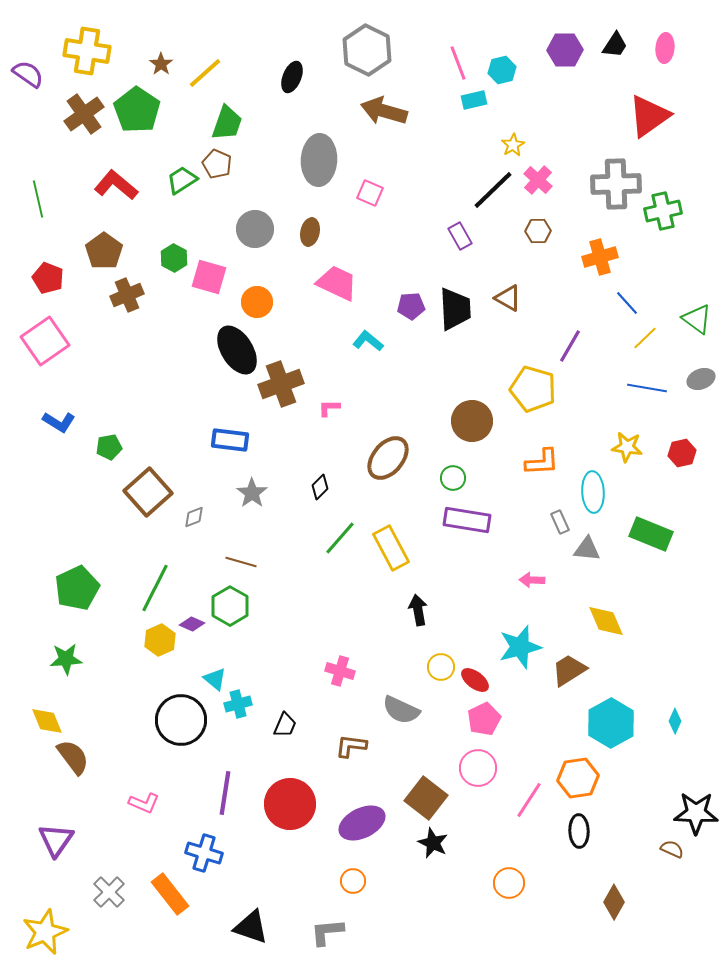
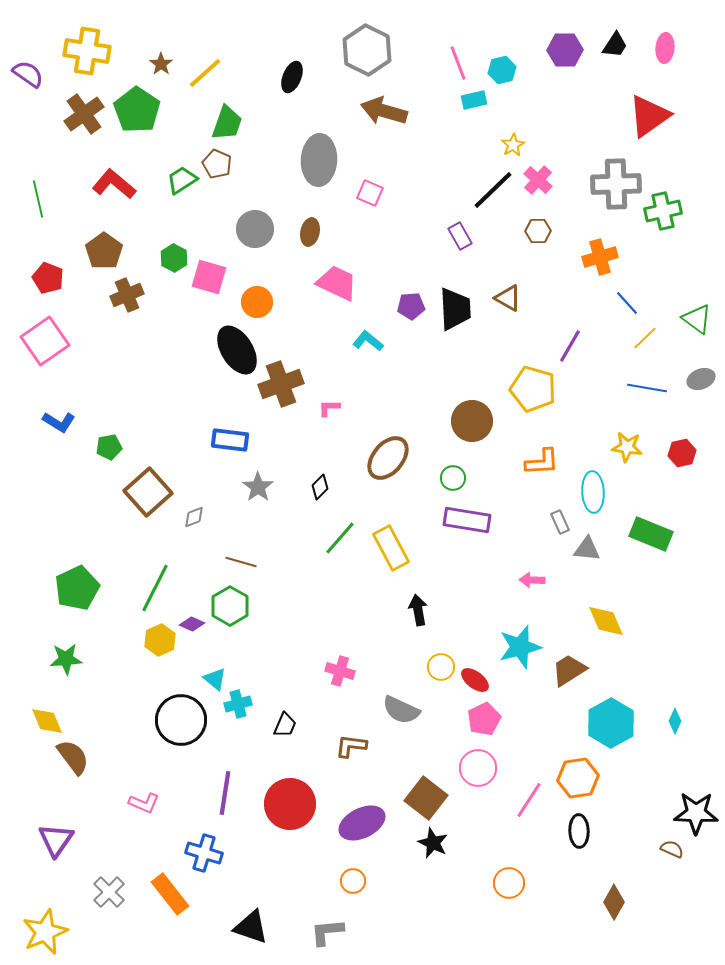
red L-shape at (116, 185): moved 2 px left, 1 px up
gray star at (252, 493): moved 6 px right, 6 px up
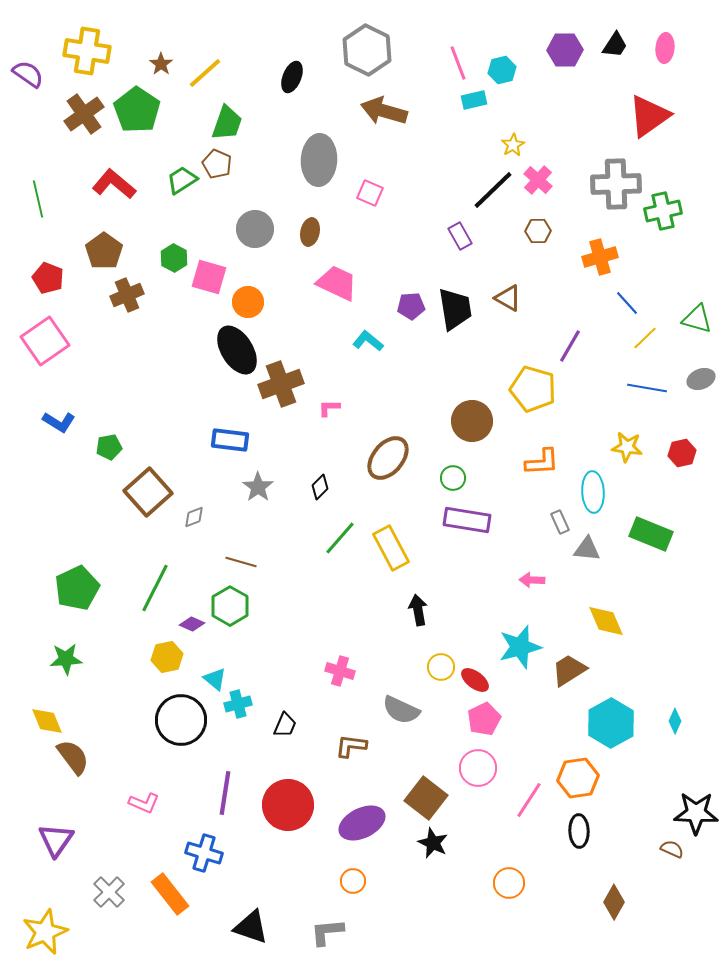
orange circle at (257, 302): moved 9 px left
black trapezoid at (455, 309): rotated 6 degrees counterclockwise
green triangle at (697, 319): rotated 20 degrees counterclockwise
yellow hexagon at (160, 640): moved 7 px right, 17 px down; rotated 12 degrees clockwise
red circle at (290, 804): moved 2 px left, 1 px down
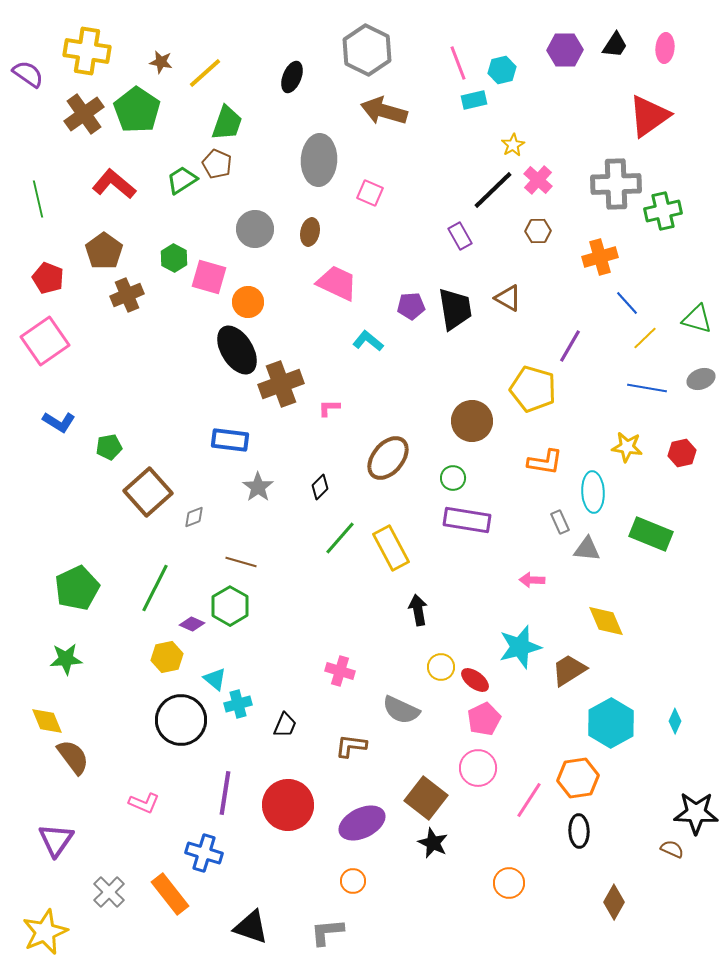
brown star at (161, 64): moved 2 px up; rotated 25 degrees counterclockwise
orange L-shape at (542, 462): moved 3 px right; rotated 12 degrees clockwise
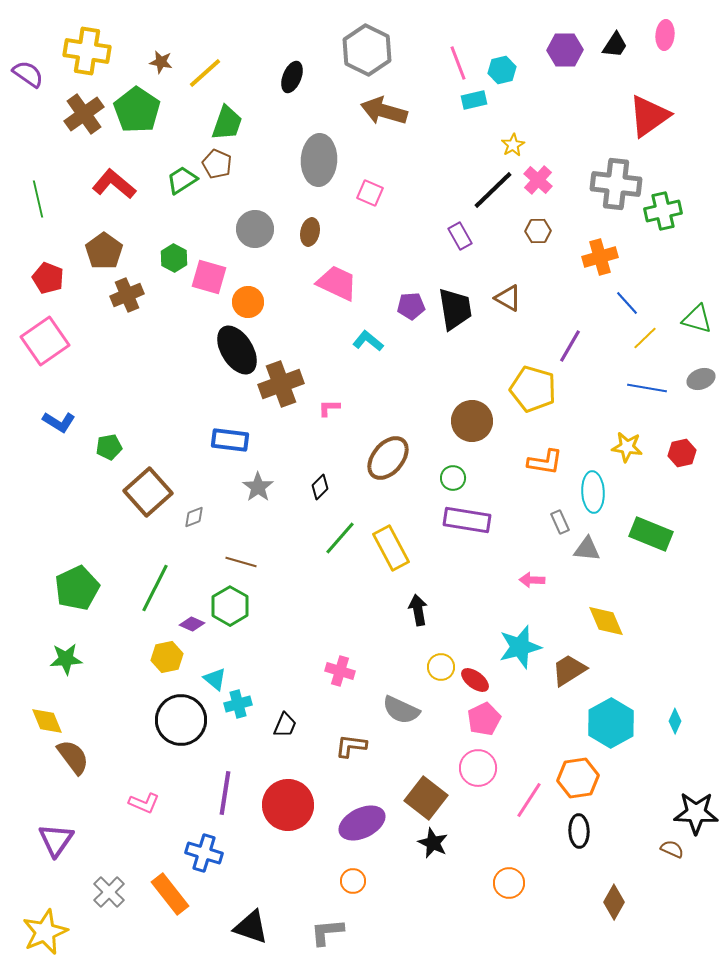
pink ellipse at (665, 48): moved 13 px up
gray cross at (616, 184): rotated 9 degrees clockwise
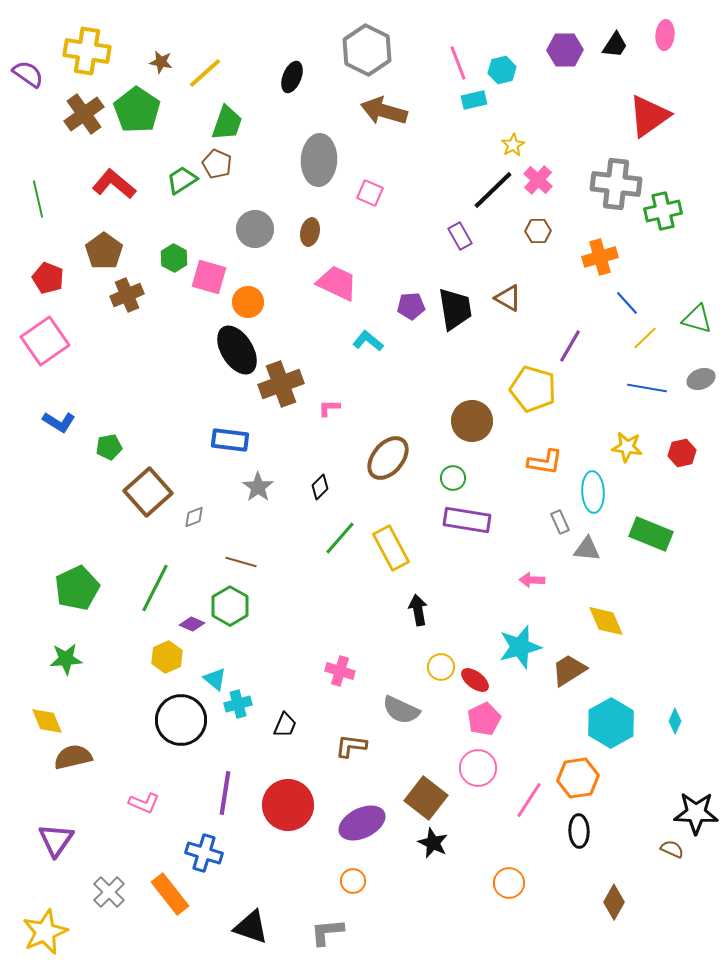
yellow hexagon at (167, 657): rotated 12 degrees counterclockwise
brown semicircle at (73, 757): rotated 66 degrees counterclockwise
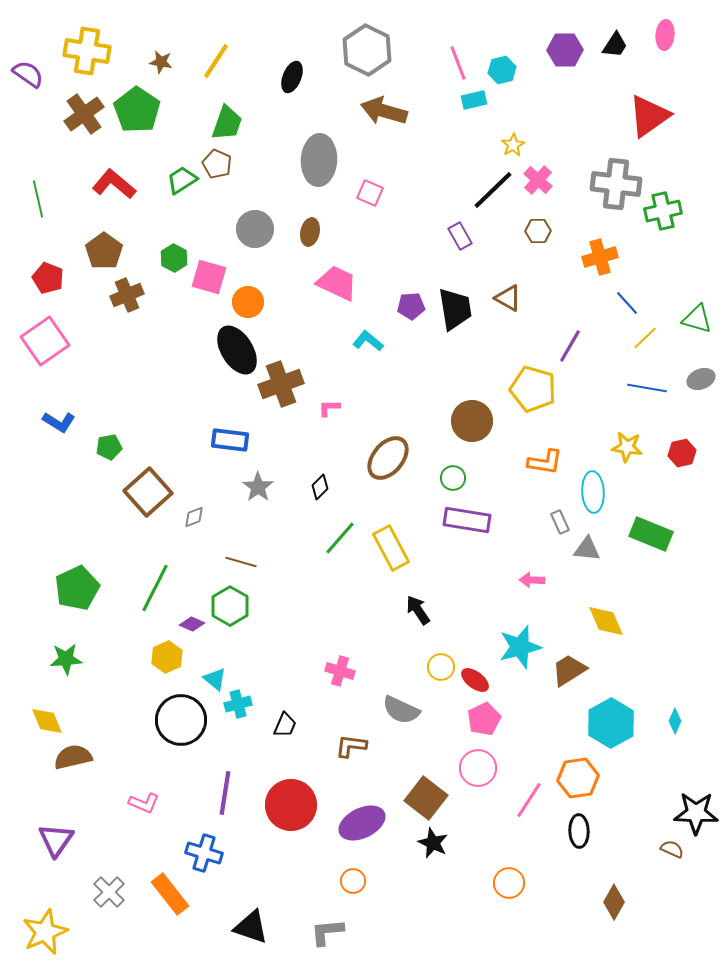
yellow line at (205, 73): moved 11 px right, 12 px up; rotated 15 degrees counterclockwise
black arrow at (418, 610): rotated 24 degrees counterclockwise
red circle at (288, 805): moved 3 px right
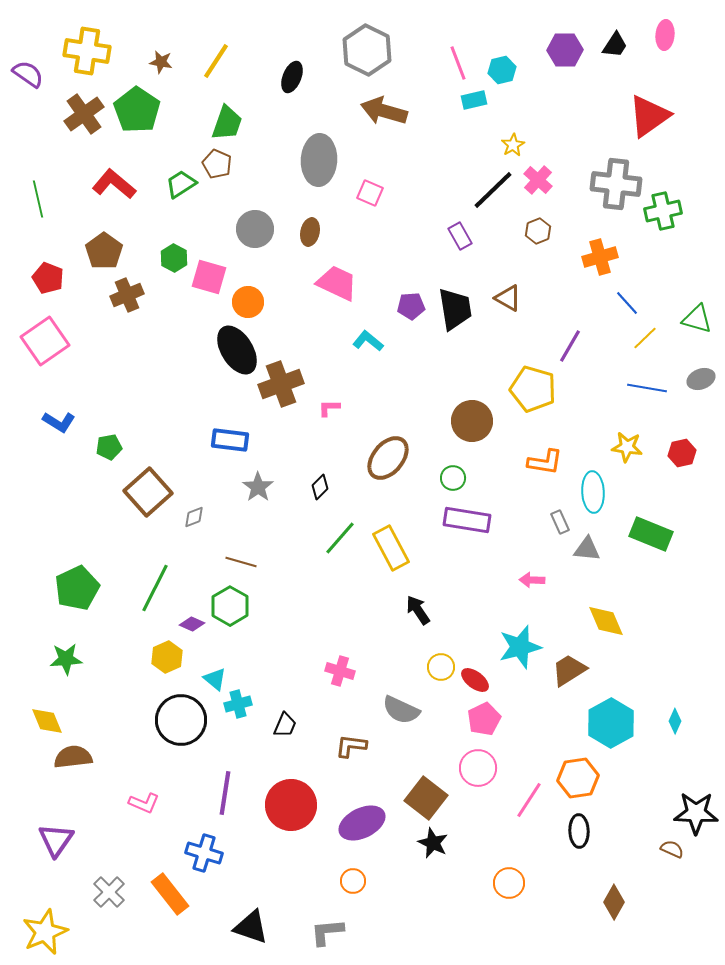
green trapezoid at (182, 180): moved 1 px left, 4 px down
brown hexagon at (538, 231): rotated 20 degrees counterclockwise
brown semicircle at (73, 757): rotated 6 degrees clockwise
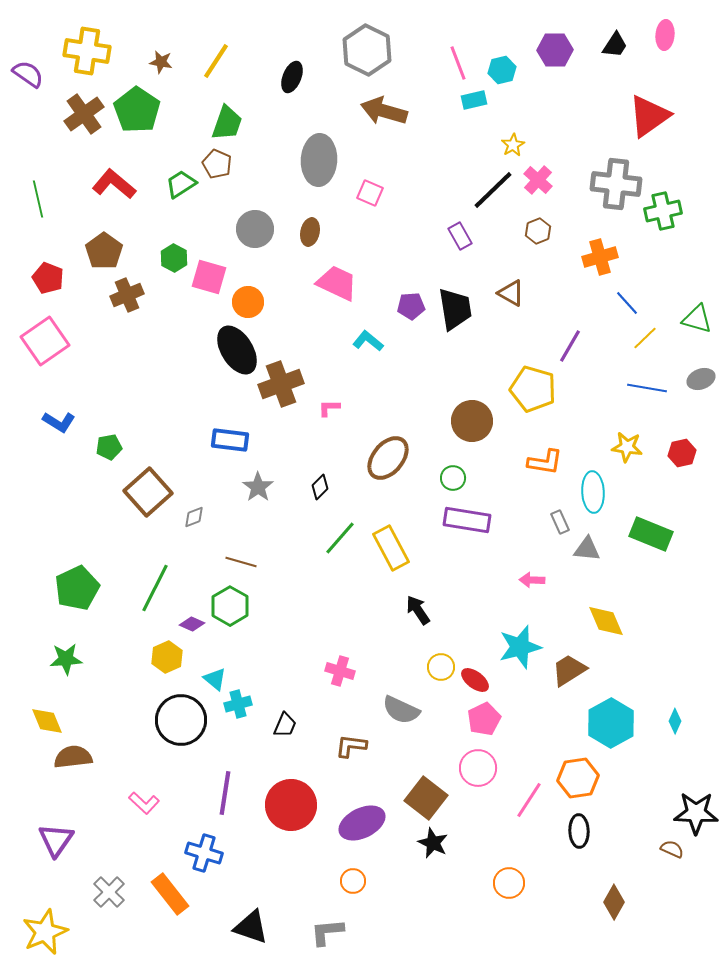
purple hexagon at (565, 50): moved 10 px left
brown triangle at (508, 298): moved 3 px right, 5 px up
pink L-shape at (144, 803): rotated 20 degrees clockwise
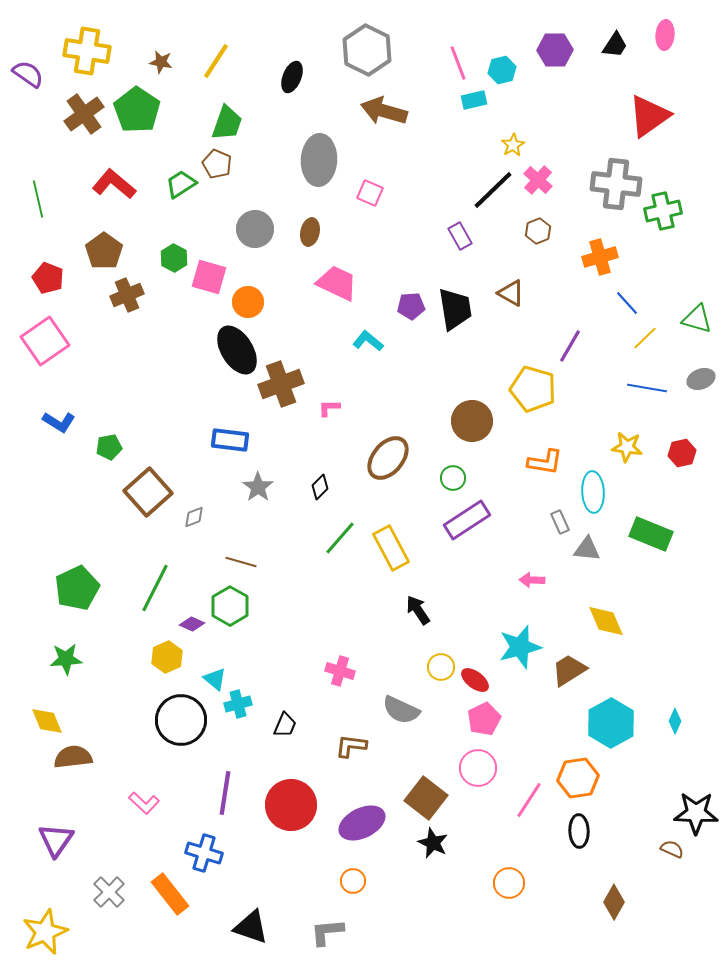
purple rectangle at (467, 520): rotated 42 degrees counterclockwise
